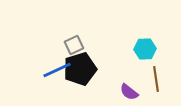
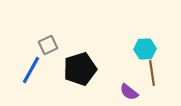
gray square: moved 26 px left
blue line: moved 26 px left; rotated 36 degrees counterclockwise
brown line: moved 4 px left, 6 px up
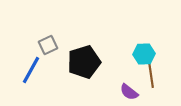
cyan hexagon: moved 1 px left, 5 px down
black pentagon: moved 4 px right, 7 px up
brown line: moved 1 px left, 2 px down
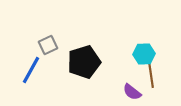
purple semicircle: moved 3 px right
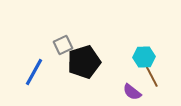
gray square: moved 15 px right
cyan hexagon: moved 3 px down
blue line: moved 3 px right, 2 px down
brown line: rotated 20 degrees counterclockwise
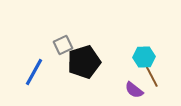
purple semicircle: moved 2 px right, 2 px up
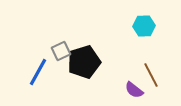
gray square: moved 2 px left, 6 px down
cyan hexagon: moved 31 px up
blue line: moved 4 px right
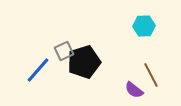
gray square: moved 3 px right
blue line: moved 2 px up; rotated 12 degrees clockwise
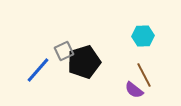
cyan hexagon: moved 1 px left, 10 px down
brown line: moved 7 px left
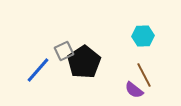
black pentagon: rotated 16 degrees counterclockwise
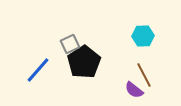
gray square: moved 6 px right, 7 px up
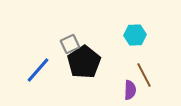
cyan hexagon: moved 8 px left, 1 px up
purple semicircle: moved 4 px left; rotated 126 degrees counterclockwise
